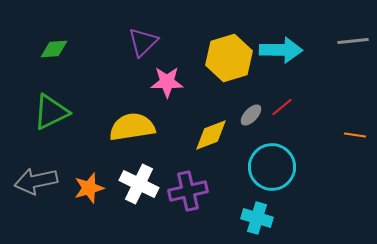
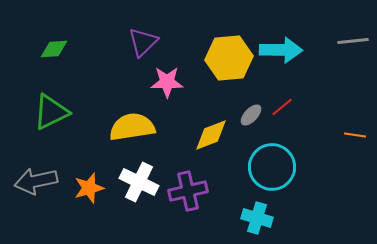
yellow hexagon: rotated 12 degrees clockwise
white cross: moved 2 px up
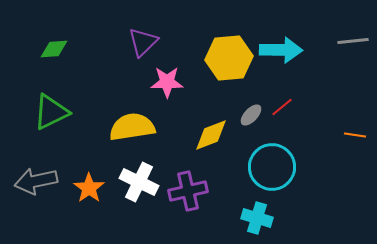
orange star: rotated 20 degrees counterclockwise
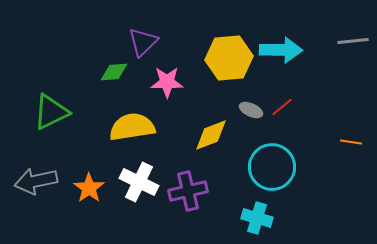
green diamond: moved 60 px right, 23 px down
gray ellipse: moved 5 px up; rotated 70 degrees clockwise
orange line: moved 4 px left, 7 px down
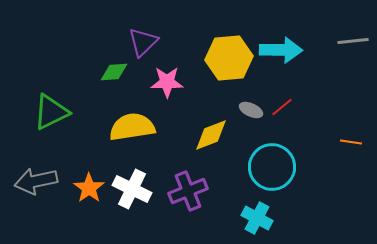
white cross: moved 7 px left, 7 px down
purple cross: rotated 9 degrees counterclockwise
cyan cross: rotated 12 degrees clockwise
